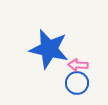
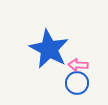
blue star: rotated 15 degrees clockwise
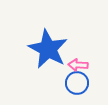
blue star: moved 1 px left
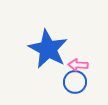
blue circle: moved 2 px left, 1 px up
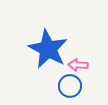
blue circle: moved 5 px left, 4 px down
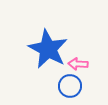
pink arrow: moved 1 px up
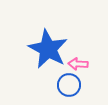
blue circle: moved 1 px left, 1 px up
